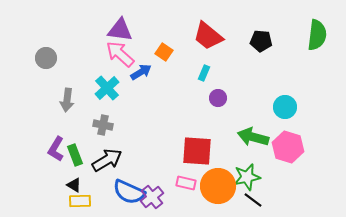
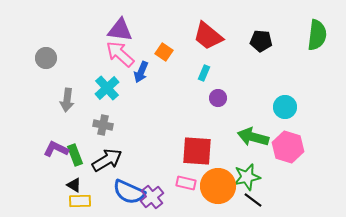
blue arrow: rotated 145 degrees clockwise
purple L-shape: rotated 85 degrees clockwise
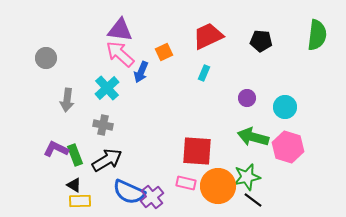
red trapezoid: rotated 116 degrees clockwise
orange square: rotated 30 degrees clockwise
purple circle: moved 29 px right
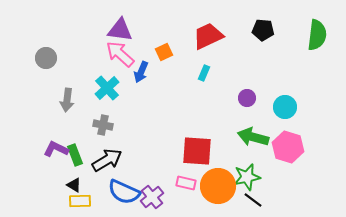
black pentagon: moved 2 px right, 11 px up
blue semicircle: moved 5 px left
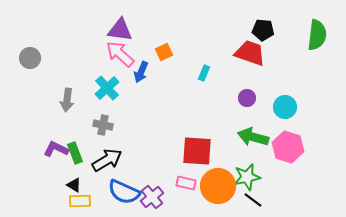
red trapezoid: moved 42 px right, 17 px down; rotated 44 degrees clockwise
gray circle: moved 16 px left
green rectangle: moved 2 px up
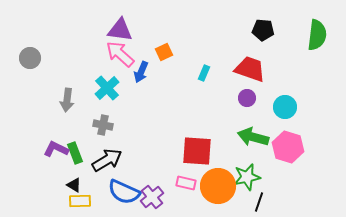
red trapezoid: moved 16 px down
black line: moved 6 px right, 2 px down; rotated 72 degrees clockwise
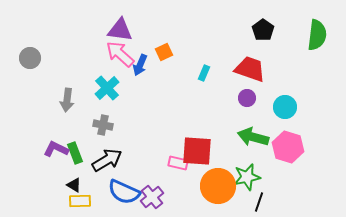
black pentagon: rotated 30 degrees clockwise
blue arrow: moved 1 px left, 7 px up
pink rectangle: moved 8 px left, 20 px up
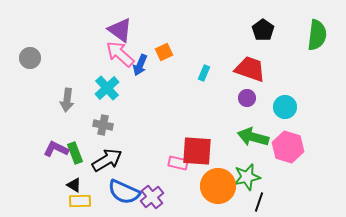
purple triangle: rotated 28 degrees clockwise
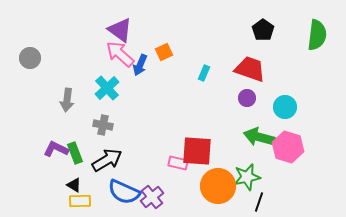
green arrow: moved 6 px right
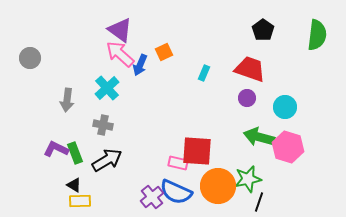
green star: moved 1 px right, 2 px down
blue semicircle: moved 52 px right
